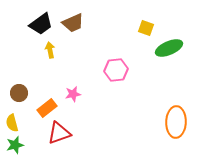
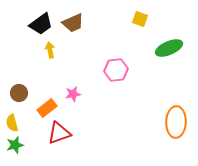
yellow square: moved 6 px left, 9 px up
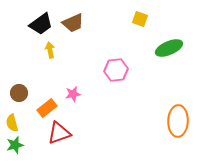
orange ellipse: moved 2 px right, 1 px up
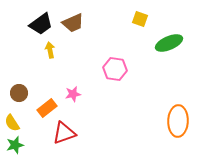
green ellipse: moved 5 px up
pink hexagon: moved 1 px left, 1 px up; rotated 15 degrees clockwise
yellow semicircle: rotated 18 degrees counterclockwise
red triangle: moved 5 px right
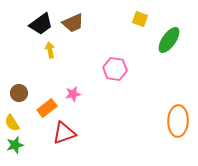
green ellipse: moved 3 px up; rotated 32 degrees counterclockwise
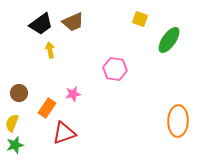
brown trapezoid: moved 1 px up
orange rectangle: rotated 18 degrees counterclockwise
yellow semicircle: rotated 54 degrees clockwise
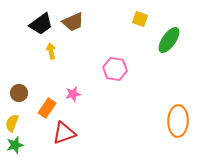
yellow arrow: moved 1 px right, 1 px down
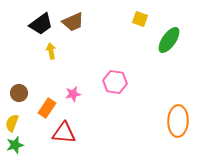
pink hexagon: moved 13 px down
red triangle: rotated 25 degrees clockwise
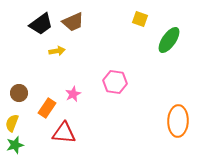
yellow arrow: moved 6 px right; rotated 91 degrees clockwise
pink star: rotated 14 degrees counterclockwise
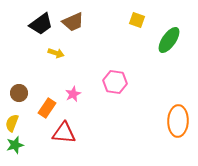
yellow square: moved 3 px left, 1 px down
yellow arrow: moved 1 px left, 2 px down; rotated 28 degrees clockwise
